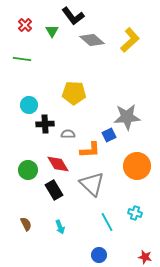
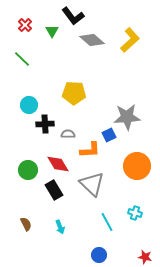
green line: rotated 36 degrees clockwise
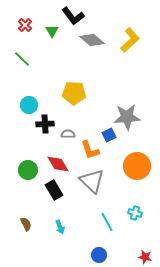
orange L-shape: rotated 75 degrees clockwise
gray triangle: moved 3 px up
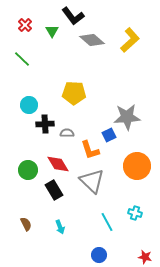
gray semicircle: moved 1 px left, 1 px up
